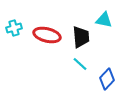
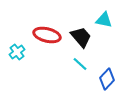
cyan cross: moved 3 px right, 24 px down; rotated 21 degrees counterclockwise
black trapezoid: rotated 35 degrees counterclockwise
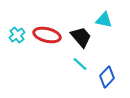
cyan cross: moved 17 px up
blue diamond: moved 2 px up
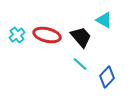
cyan triangle: rotated 18 degrees clockwise
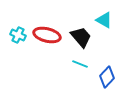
cyan cross: moved 1 px right; rotated 28 degrees counterclockwise
cyan line: rotated 21 degrees counterclockwise
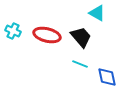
cyan triangle: moved 7 px left, 7 px up
cyan cross: moved 5 px left, 4 px up
blue diamond: rotated 55 degrees counterclockwise
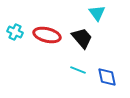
cyan triangle: rotated 24 degrees clockwise
cyan cross: moved 2 px right, 1 px down
black trapezoid: moved 1 px right, 1 px down
cyan line: moved 2 px left, 6 px down
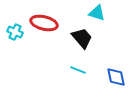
cyan triangle: rotated 36 degrees counterclockwise
red ellipse: moved 3 px left, 12 px up
blue diamond: moved 9 px right
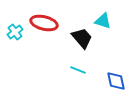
cyan triangle: moved 6 px right, 8 px down
cyan cross: rotated 28 degrees clockwise
blue diamond: moved 4 px down
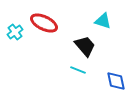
red ellipse: rotated 12 degrees clockwise
black trapezoid: moved 3 px right, 8 px down
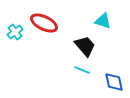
cyan line: moved 4 px right
blue diamond: moved 2 px left, 1 px down
